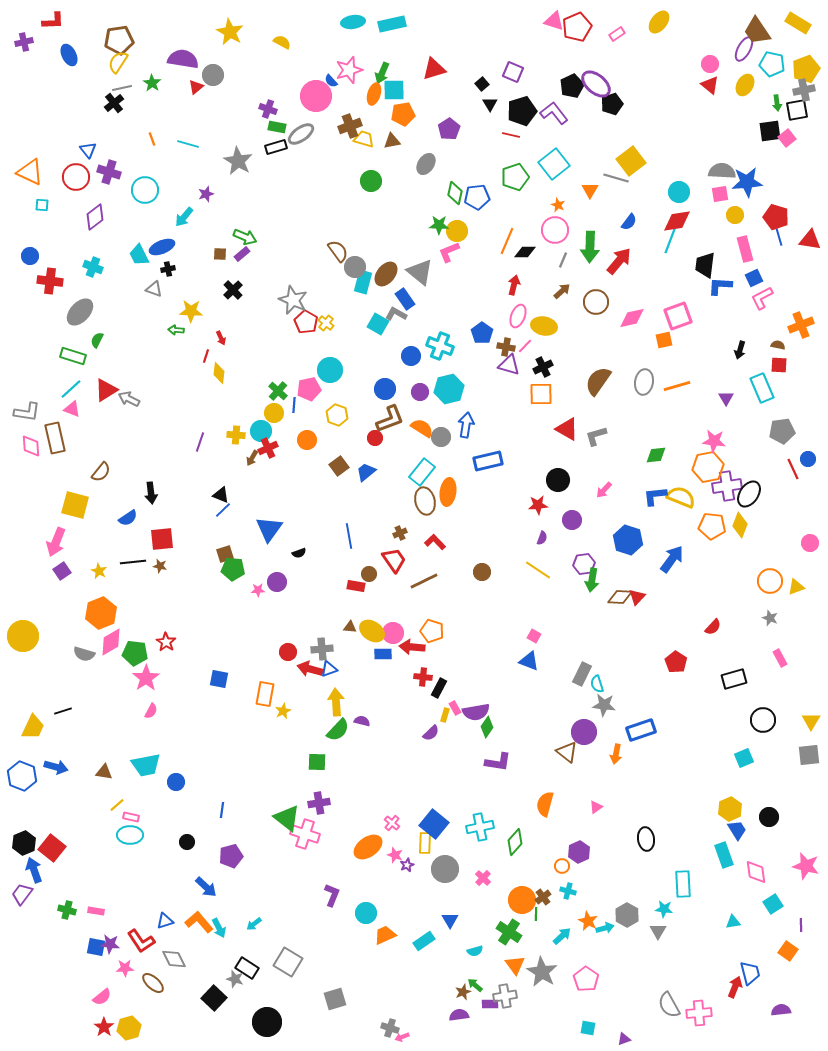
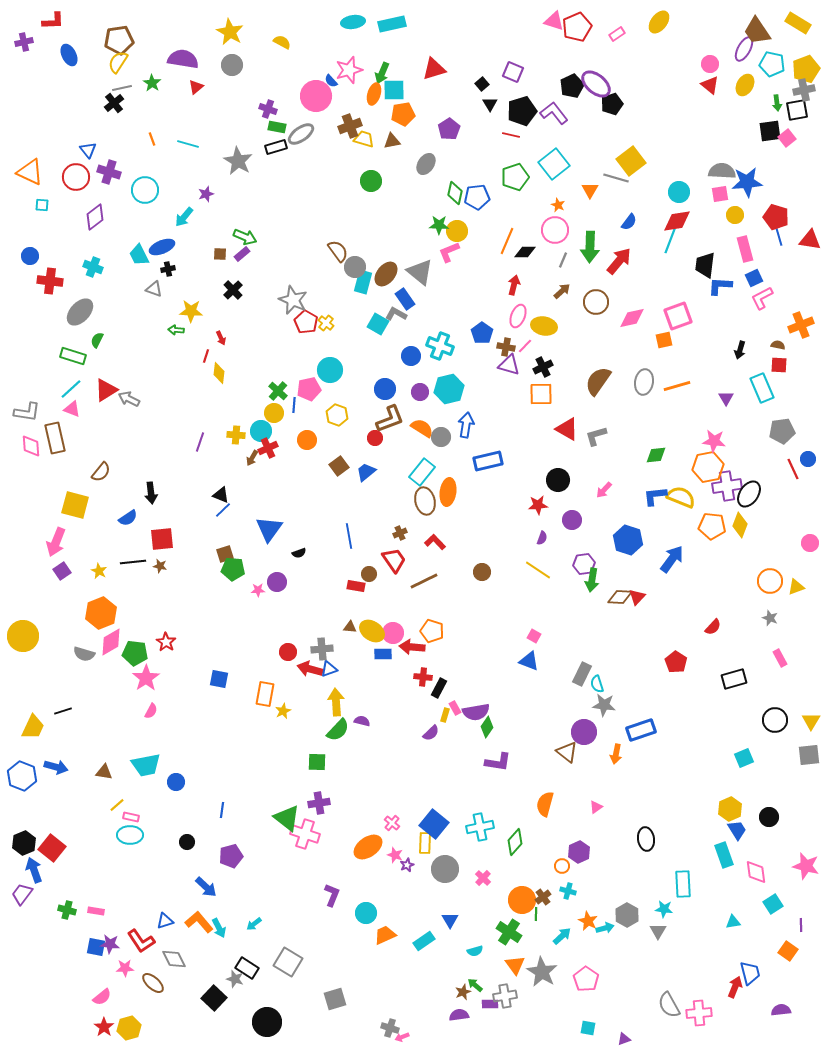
gray circle at (213, 75): moved 19 px right, 10 px up
black circle at (763, 720): moved 12 px right
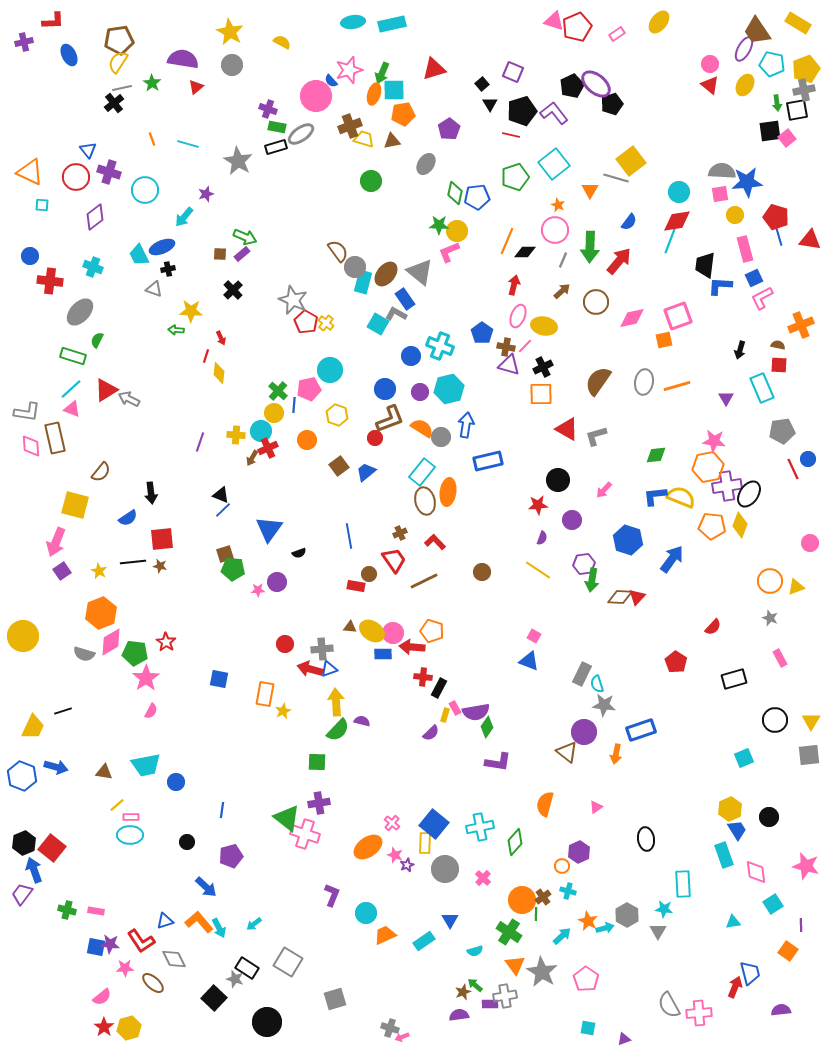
red circle at (288, 652): moved 3 px left, 8 px up
pink rectangle at (131, 817): rotated 14 degrees counterclockwise
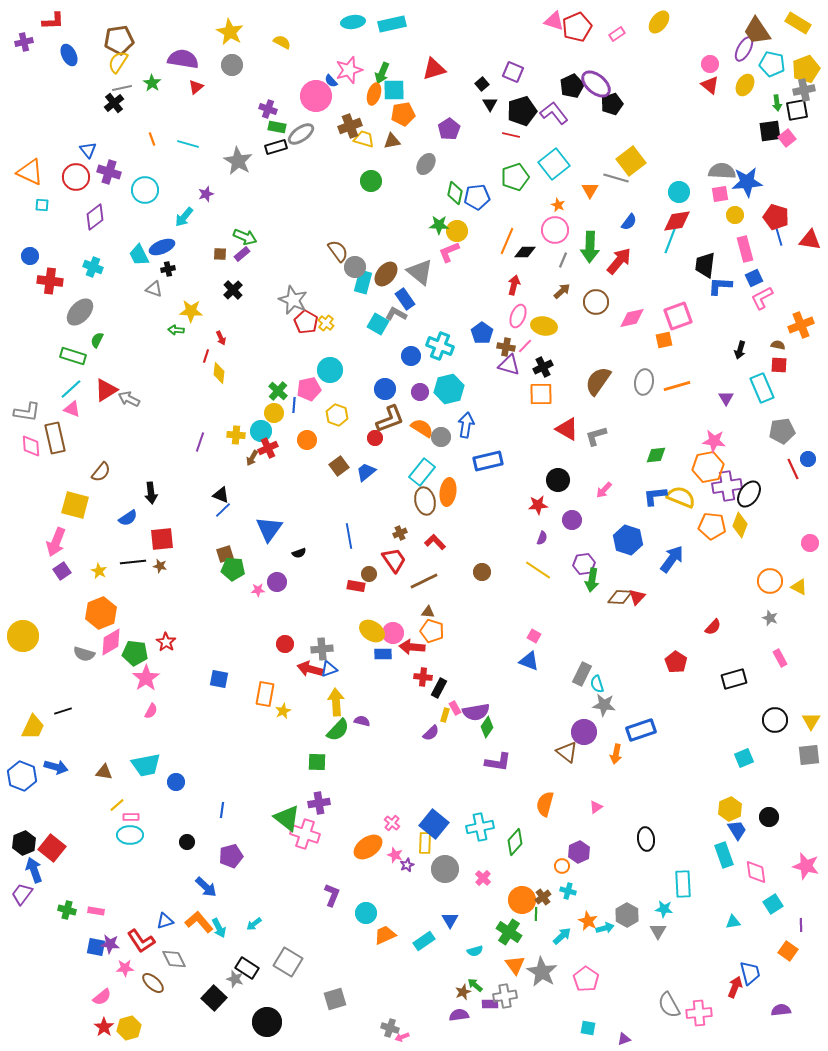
yellow triangle at (796, 587): moved 3 px right; rotated 48 degrees clockwise
brown triangle at (350, 627): moved 78 px right, 15 px up
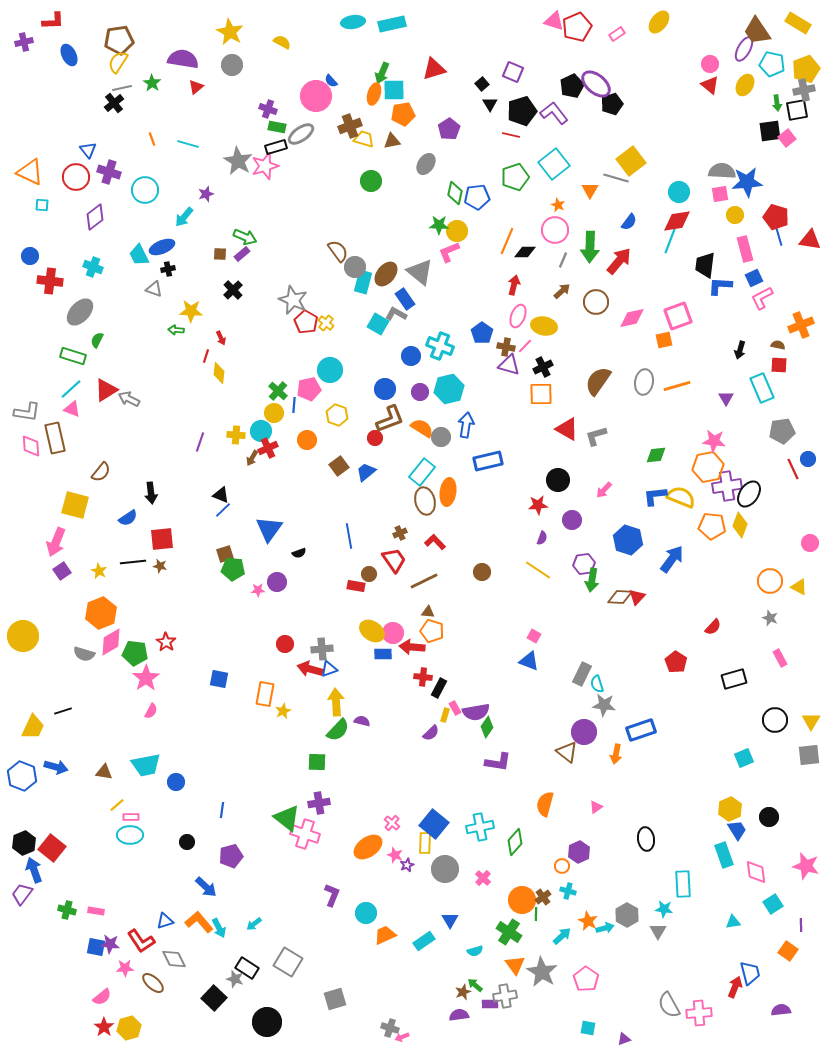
pink star at (349, 70): moved 84 px left, 96 px down
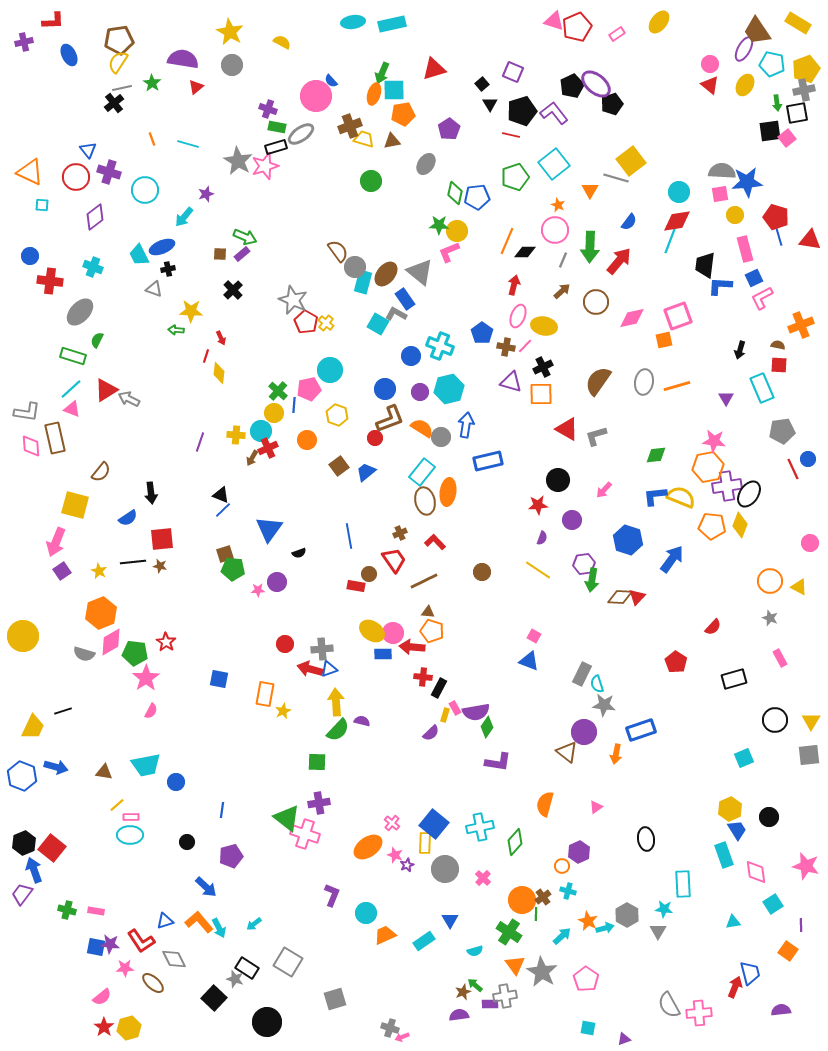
black square at (797, 110): moved 3 px down
purple triangle at (509, 365): moved 2 px right, 17 px down
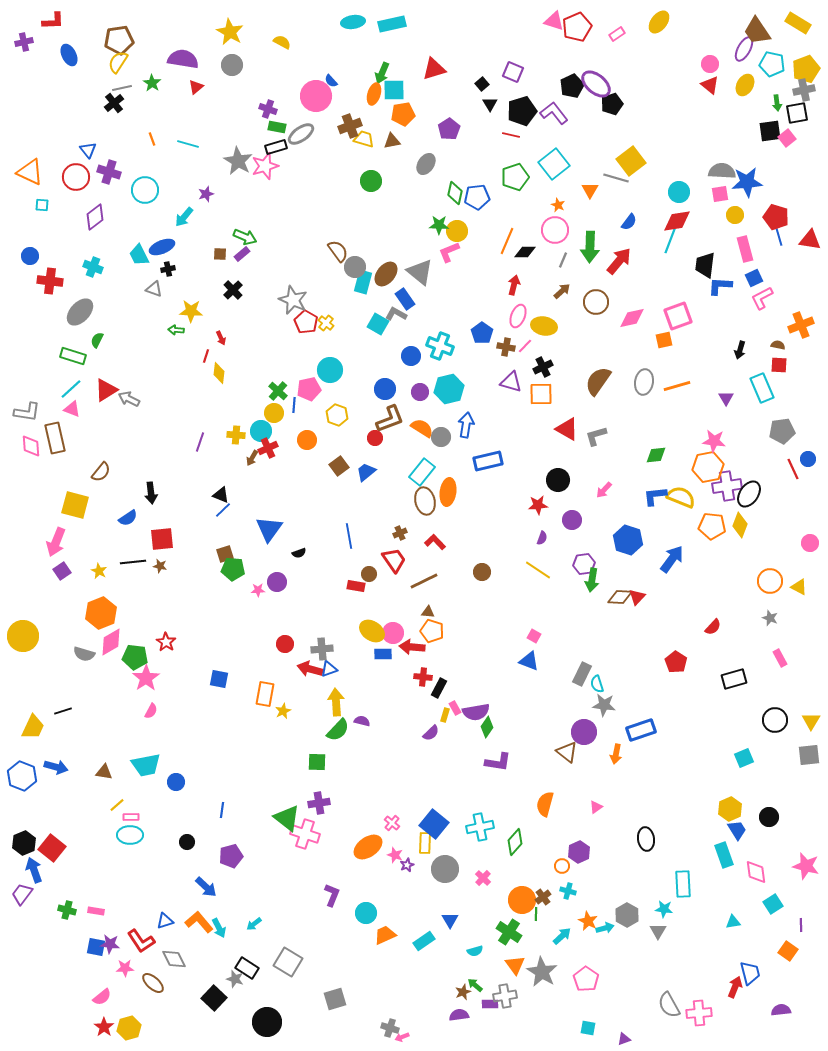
green pentagon at (135, 653): moved 4 px down
